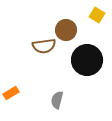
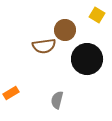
brown circle: moved 1 px left
black circle: moved 1 px up
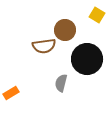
gray semicircle: moved 4 px right, 17 px up
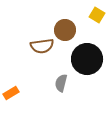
brown semicircle: moved 2 px left
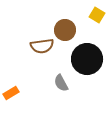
gray semicircle: rotated 42 degrees counterclockwise
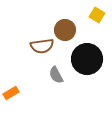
gray semicircle: moved 5 px left, 8 px up
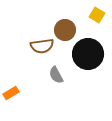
black circle: moved 1 px right, 5 px up
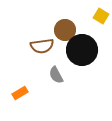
yellow square: moved 4 px right, 1 px down
black circle: moved 6 px left, 4 px up
orange rectangle: moved 9 px right
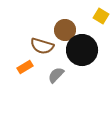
brown semicircle: rotated 25 degrees clockwise
gray semicircle: rotated 72 degrees clockwise
orange rectangle: moved 5 px right, 26 px up
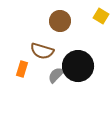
brown circle: moved 5 px left, 9 px up
brown semicircle: moved 5 px down
black circle: moved 4 px left, 16 px down
orange rectangle: moved 3 px left, 2 px down; rotated 42 degrees counterclockwise
